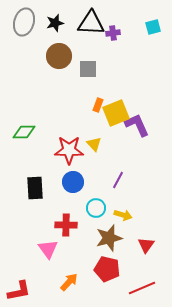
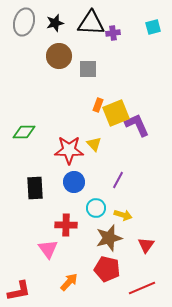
blue circle: moved 1 px right
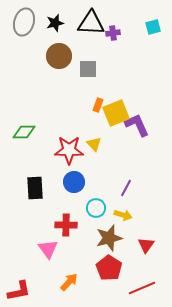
purple line: moved 8 px right, 8 px down
red pentagon: moved 2 px right, 1 px up; rotated 20 degrees clockwise
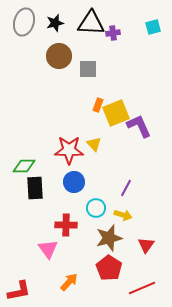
purple L-shape: moved 2 px right, 1 px down
green diamond: moved 34 px down
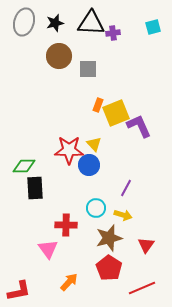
blue circle: moved 15 px right, 17 px up
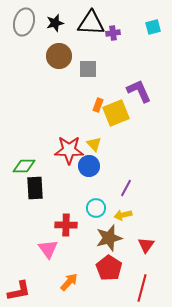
purple L-shape: moved 35 px up
blue circle: moved 1 px down
yellow arrow: rotated 150 degrees clockwise
red line: rotated 52 degrees counterclockwise
